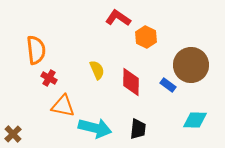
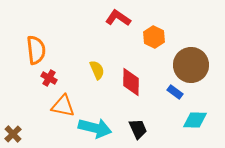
orange hexagon: moved 8 px right
blue rectangle: moved 7 px right, 7 px down
black trapezoid: rotated 30 degrees counterclockwise
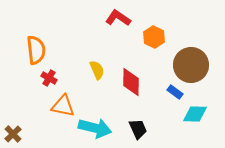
cyan diamond: moved 6 px up
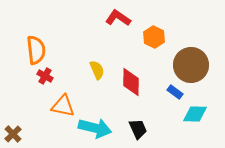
red cross: moved 4 px left, 2 px up
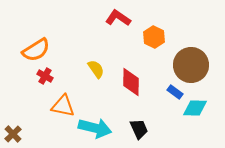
orange semicircle: rotated 64 degrees clockwise
yellow semicircle: moved 1 px left, 1 px up; rotated 12 degrees counterclockwise
cyan diamond: moved 6 px up
black trapezoid: moved 1 px right
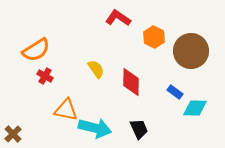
brown circle: moved 14 px up
orange triangle: moved 3 px right, 4 px down
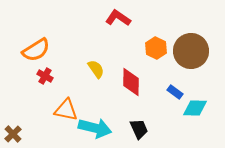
orange hexagon: moved 2 px right, 11 px down
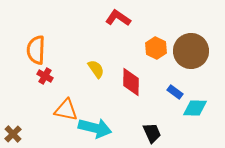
orange semicircle: rotated 124 degrees clockwise
black trapezoid: moved 13 px right, 4 px down
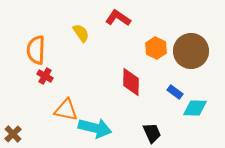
yellow semicircle: moved 15 px left, 36 px up
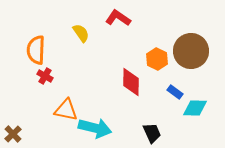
orange hexagon: moved 1 px right, 11 px down
